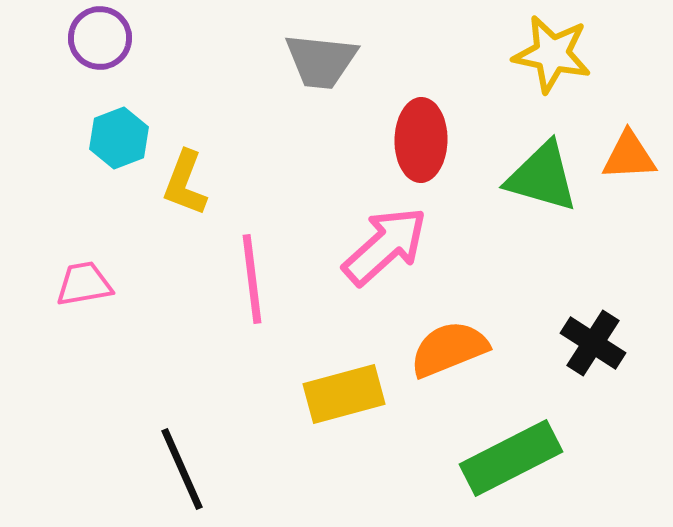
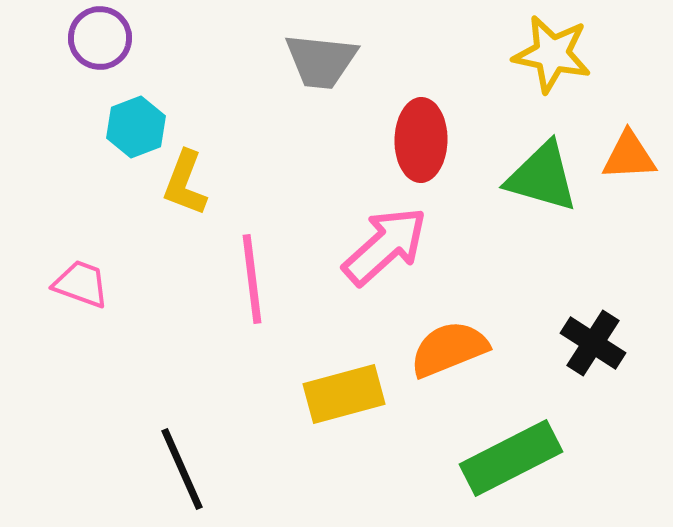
cyan hexagon: moved 17 px right, 11 px up
pink trapezoid: moved 3 px left; rotated 30 degrees clockwise
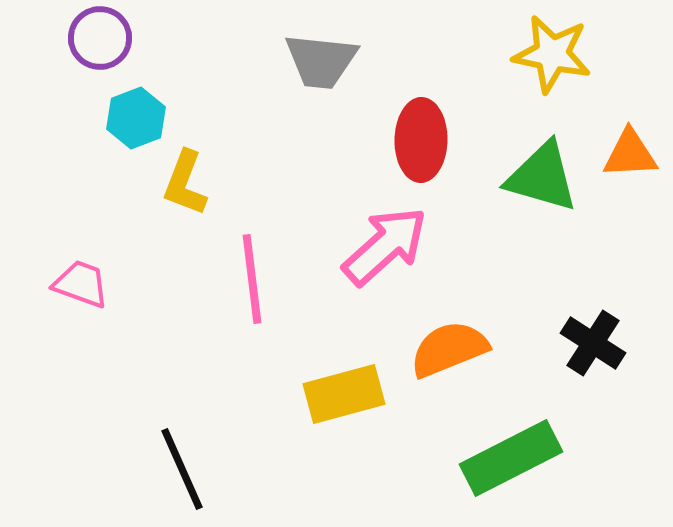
cyan hexagon: moved 9 px up
orange triangle: moved 1 px right, 2 px up
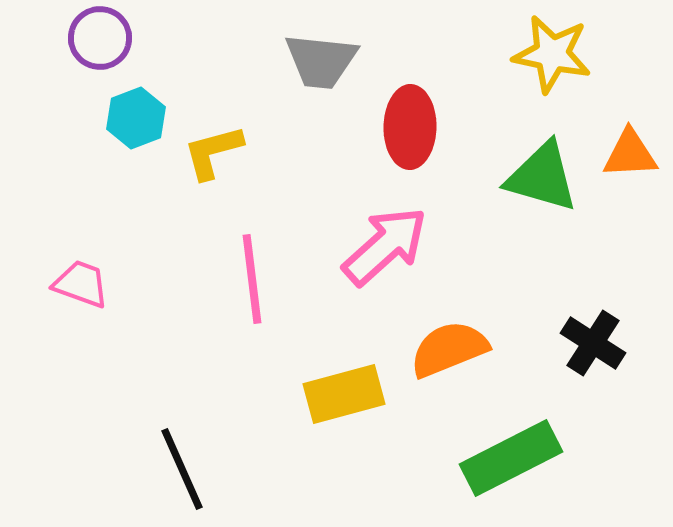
red ellipse: moved 11 px left, 13 px up
yellow L-shape: moved 28 px right, 31 px up; rotated 54 degrees clockwise
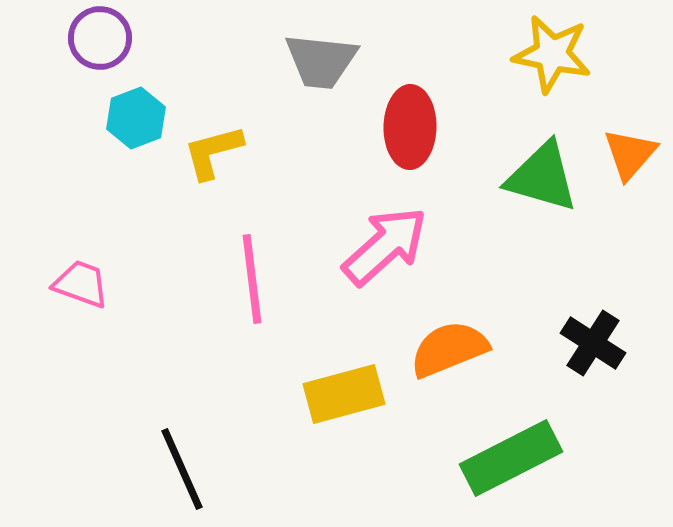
orange triangle: rotated 46 degrees counterclockwise
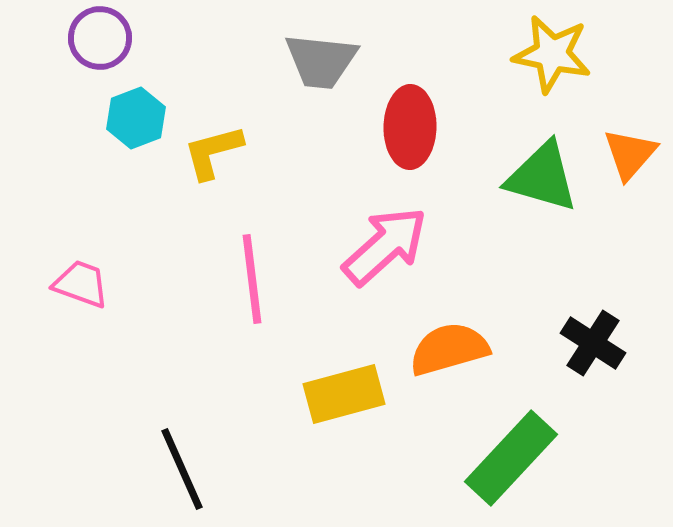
orange semicircle: rotated 6 degrees clockwise
green rectangle: rotated 20 degrees counterclockwise
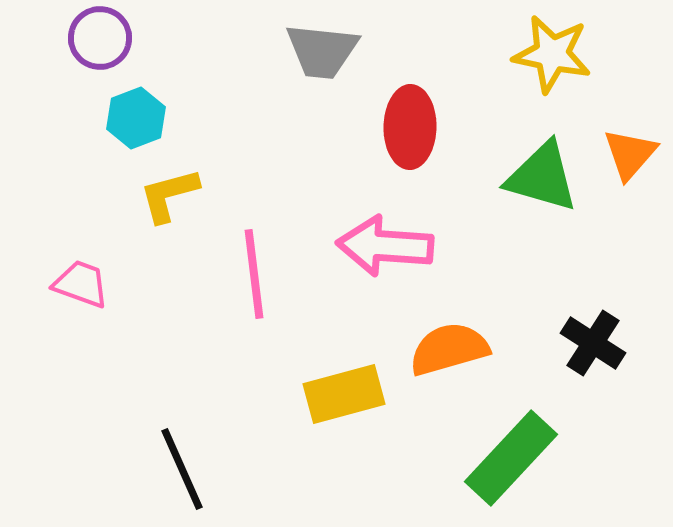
gray trapezoid: moved 1 px right, 10 px up
yellow L-shape: moved 44 px left, 43 px down
pink arrow: rotated 134 degrees counterclockwise
pink line: moved 2 px right, 5 px up
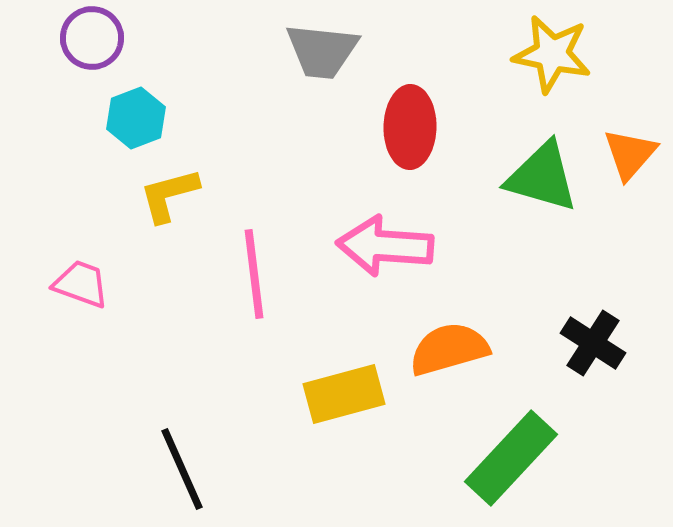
purple circle: moved 8 px left
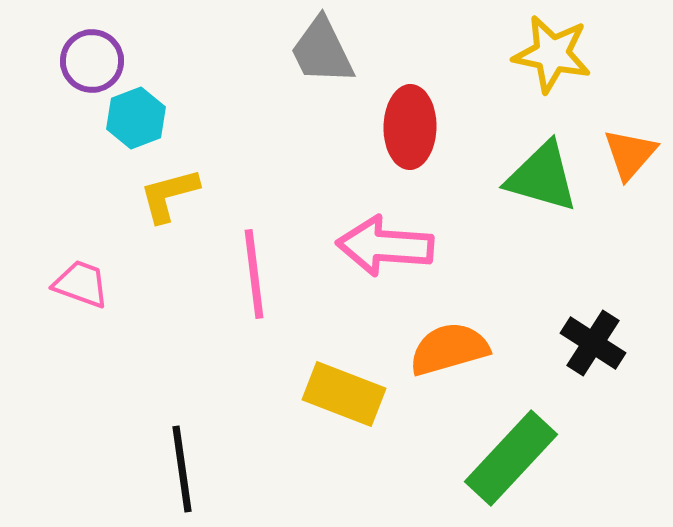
purple circle: moved 23 px down
gray trapezoid: rotated 58 degrees clockwise
yellow rectangle: rotated 36 degrees clockwise
black line: rotated 16 degrees clockwise
